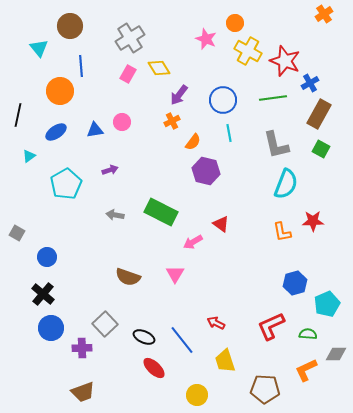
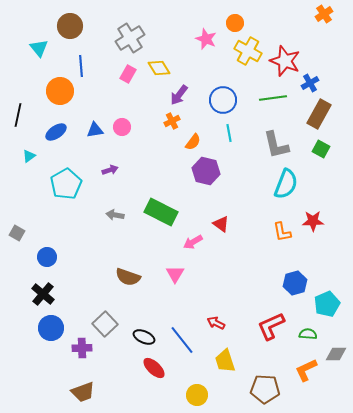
pink circle at (122, 122): moved 5 px down
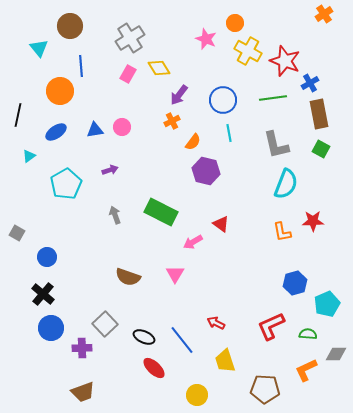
brown rectangle at (319, 114): rotated 40 degrees counterclockwise
gray arrow at (115, 215): rotated 60 degrees clockwise
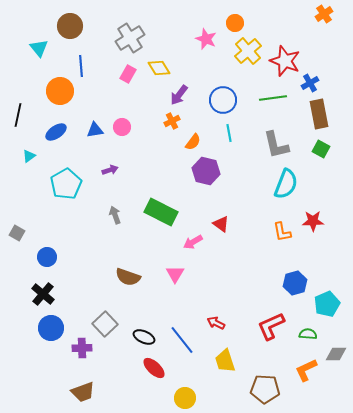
yellow cross at (248, 51): rotated 20 degrees clockwise
yellow circle at (197, 395): moved 12 px left, 3 px down
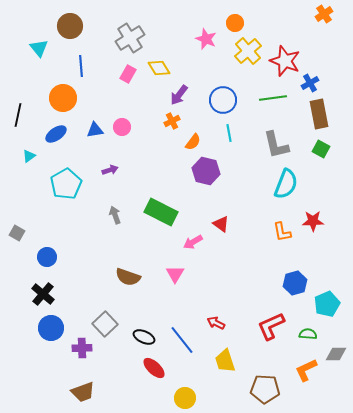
orange circle at (60, 91): moved 3 px right, 7 px down
blue ellipse at (56, 132): moved 2 px down
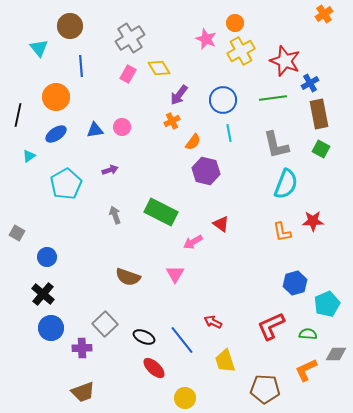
yellow cross at (248, 51): moved 7 px left; rotated 12 degrees clockwise
orange circle at (63, 98): moved 7 px left, 1 px up
red arrow at (216, 323): moved 3 px left, 1 px up
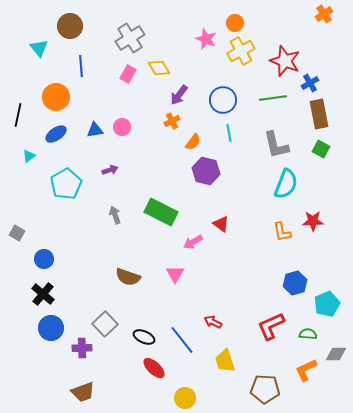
blue circle at (47, 257): moved 3 px left, 2 px down
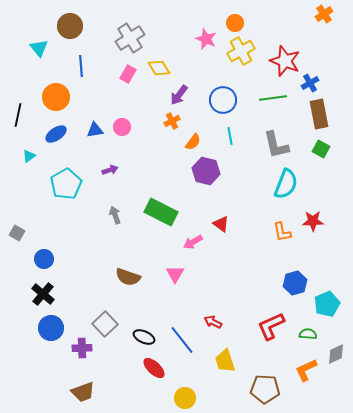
cyan line at (229, 133): moved 1 px right, 3 px down
gray diamond at (336, 354): rotated 25 degrees counterclockwise
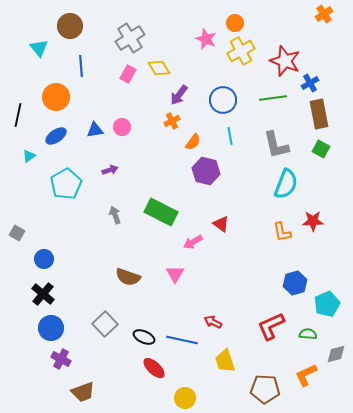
blue ellipse at (56, 134): moved 2 px down
blue line at (182, 340): rotated 40 degrees counterclockwise
purple cross at (82, 348): moved 21 px left, 11 px down; rotated 30 degrees clockwise
gray diamond at (336, 354): rotated 10 degrees clockwise
orange L-shape at (306, 370): moved 5 px down
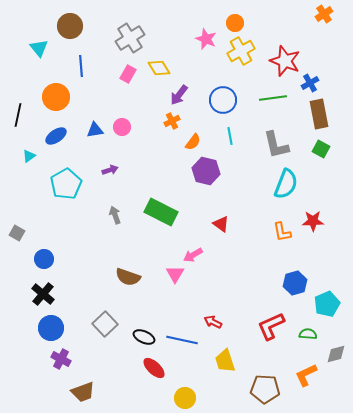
pink arrow at (193, 242): moved 13 px down
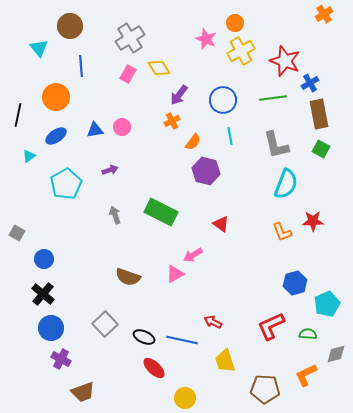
orange L-shape at (282, 232): rotated 10 degrees counterclockwise
pink triangle at (175, 274): rotated 30 degrees clockwise
